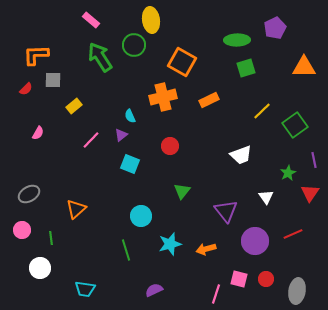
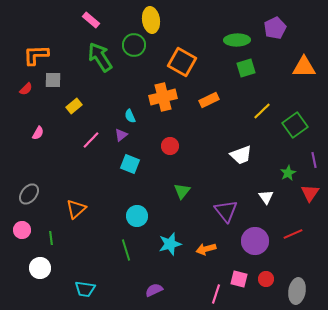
gray ellipse at (29, 194): rotated 20 degrees counterclockwise
cyan circle at (141, 216): moved 4 px left
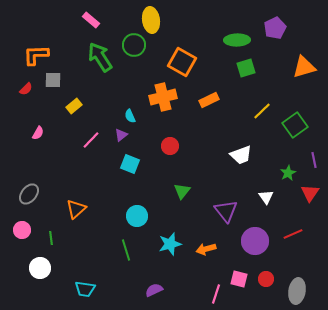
orange triangle at (304, 67): rotated 15 degrees counterclockwise
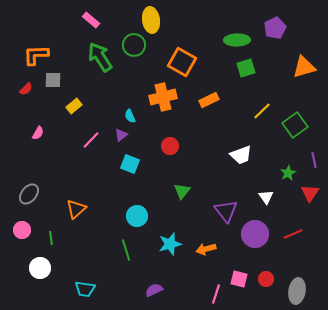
purple circle at (255, 241): moved 7 px up
